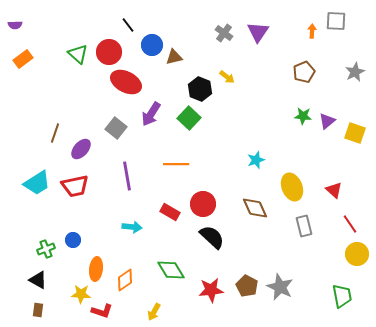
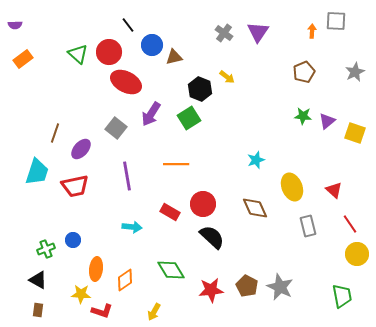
green square at (189, 118): rotated 15 degrees clockwise
cyan trapezoid at (37, 183): moved 11 px up; rotated 40 degrees counterclockwise
gray rectangle at (304, 226): moved 4 px right
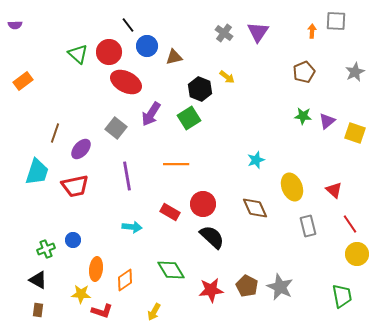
blue circle at (152, 45): moved 5 px left, 1 px down
orange rectangle at (23, 59): moved 22 px down
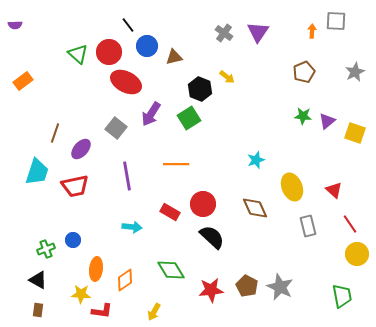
red L-shape at (102, 311): rotated 10 degrees counterclockwise
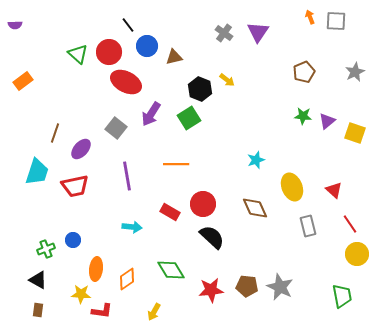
orange arrow at (312, 31): moved 2 px left, 14 px up; rotated 24 degrees counterclockwise
yellow arrow at (227, 77): moved 3 px down
orange diamond at (125, 280): moved 2 px right, 1 px up
brown pentagon at (247, 286): rotated 20 degrees counterclockwise
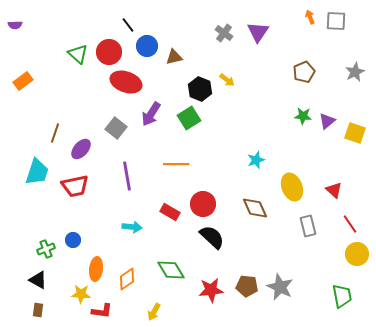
red ellipse at (126, 82): rotated 8 degrees counterclockwise
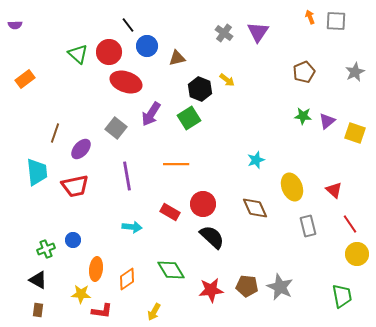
brown triangle at (174, 57): moved 3 px right, 1 px down
orange rectangle at (23, 81): moved 2 px right, 2 px up
cyan trapezoid at (37, 172): rotated 24 degrees counterclockwise
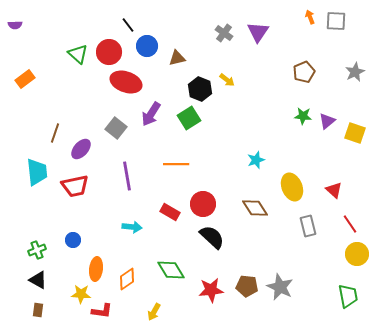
brown diamond at (255, 208): rotated 8 degrees counterclockwise
green cross at (46, 249): moved 9 px left, 1 px down
green trapezoid at (342, 296): moved 6 px right
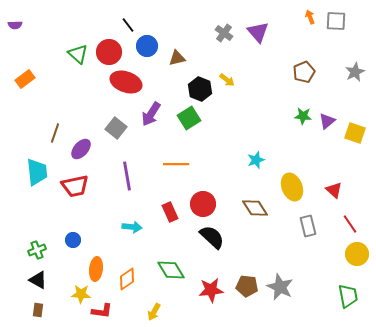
purple triangle at (258, 32): rotated 15 degrees counterclockwise
red rectangle at (170, 212): rotated 36 degrees clockwise
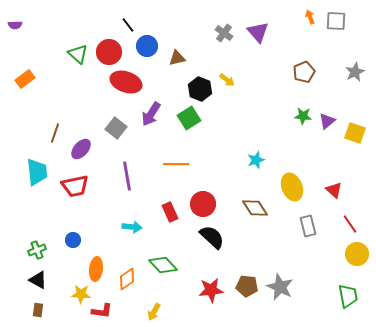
green diamond at (171, 270): moved 8 px left, 5 px up; rotated 12 degrees counterclockwise
